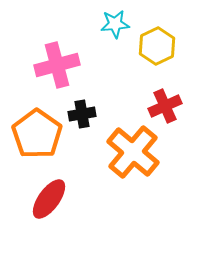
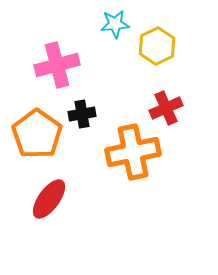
red cross: moved 1 px right, 2 px down
orange cross: rotated 38 degrees clockwise
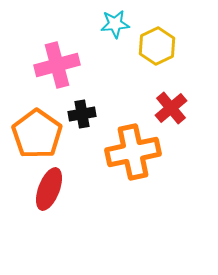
red cross: moved 5 px right; rotated 16 degrees counterclockwise
red ellipse: moved 10 px up; rotated 15 degrees counterclockwise
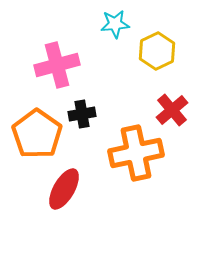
yellow hexagon: moved 5 px down
red cross: moved 1 px right, 2 px down
orange cross: moved 3 px right, 1 px down
red ellipse: moved 15 px right; rotated 9 degrees clockwise
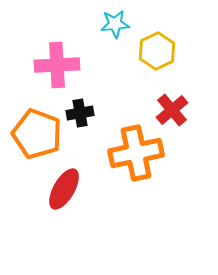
pink cross: rotated 12 degrees clockwise
black cross: moved 2 px left, 1 px up
orange pentagon: rotated 15 degrees counterclockwise
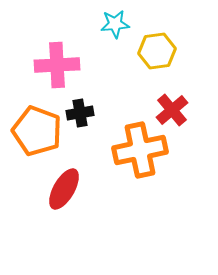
yellow hexagon: rotated 18 degrees clockwise
orange pentagon: moved 3 px up
orange cross: moved 4 px right, 3 px up
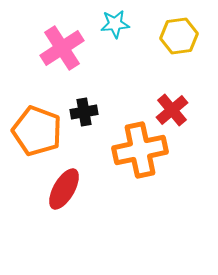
yellow hexagon: moved 22 px right, 15 px up
pink cross: moved 5 px right, 17 px up; rotated 30 degrees counterclockwise
black cross: moved 4 px right, 1 px up
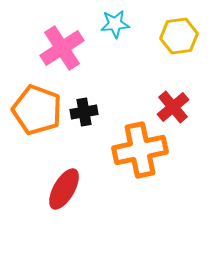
red cross: moved 1 px right, 3 px up
orange pentagon: moved 21 px up
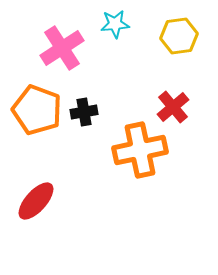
red ellipse: moved 28 px left, 12 px down; rotated 12 degrees clockwise
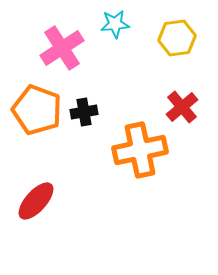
yellow hexagon: moved 2 px left, 2 px down
red cross: moved 9 px right
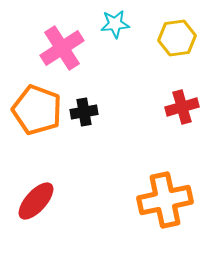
red cross: rotated 24 degrees clockwise
orange cross: moved 25 px right, 50 px down
